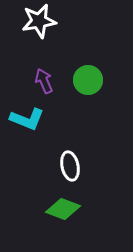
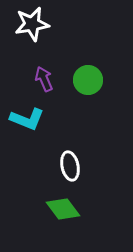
white star: moved 7 px left, 3 px down
purple arrow: moved 2 px up
green diamond: rotated 32 degrees clockwise
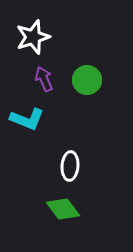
white star: moved 1 px right, 13 px down; rotated 8 degrees counterclockwise
green circle: moved 1 px left
white ellipse: rotated 16 degrees clockwise
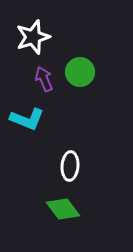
green circle: moved 7 px left, 8 px up
